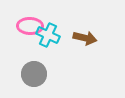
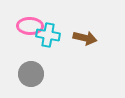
cyan cross: rotated 15 degrees counterclockwise
gray circle: moved 3 px left
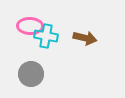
cyan cross: moved 2 px left, 1 px down
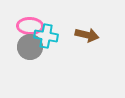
brown arrow: moved 2 px right, 3 px up
gray circle: moved 1 px left, 27 px up
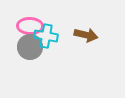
brown arrow: moved 1 px left
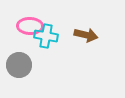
gray circle: moved 11 px left, 18 px down
